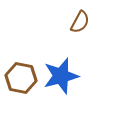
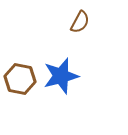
brown hexagon: moved 1 px left, 1 px down
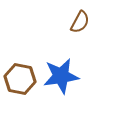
blue star: rotated 6 degrees clockwise
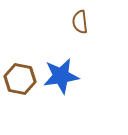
brown semicircle: rotated 145 degrees clockwise
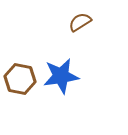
brown semicircle: rotated 65 degrees clockwise
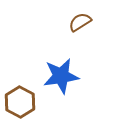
brown hexagon: moved 23 px down; rotated 16 degrees clockwise
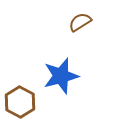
blue star: rotated 6 degrees counterclockwise
